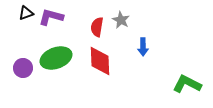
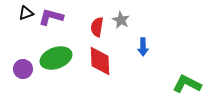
purple circle: moved 1 px down
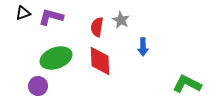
black triangle: moved 3 px left
purple circle: moved 15 px right, 17 px down
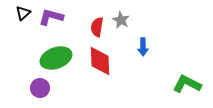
black triangle: rotated 21 degrees counterclockwise
purple circle: moved 2 px right, 2 px down
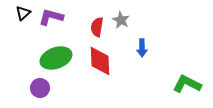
blue arrow: moved 1 px left, 1 px down
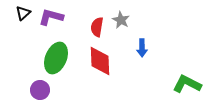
green ellipse: rotated 48 degrees counterclockwise
purple circle: moved 2 px down
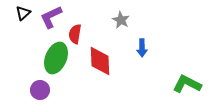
purple L-shape: rotated 40 degrees counterclockwise
red semicircle: moved 22 px left, 7 px down
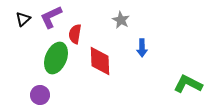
black triangle: moved 6 px down
green L-shape: moved 1 px right
purple circle: moved 5 px down
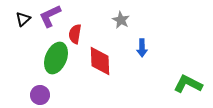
purple L-shape: moved 1 px left, 1 px up
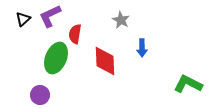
red diamond: moved 5 px right
